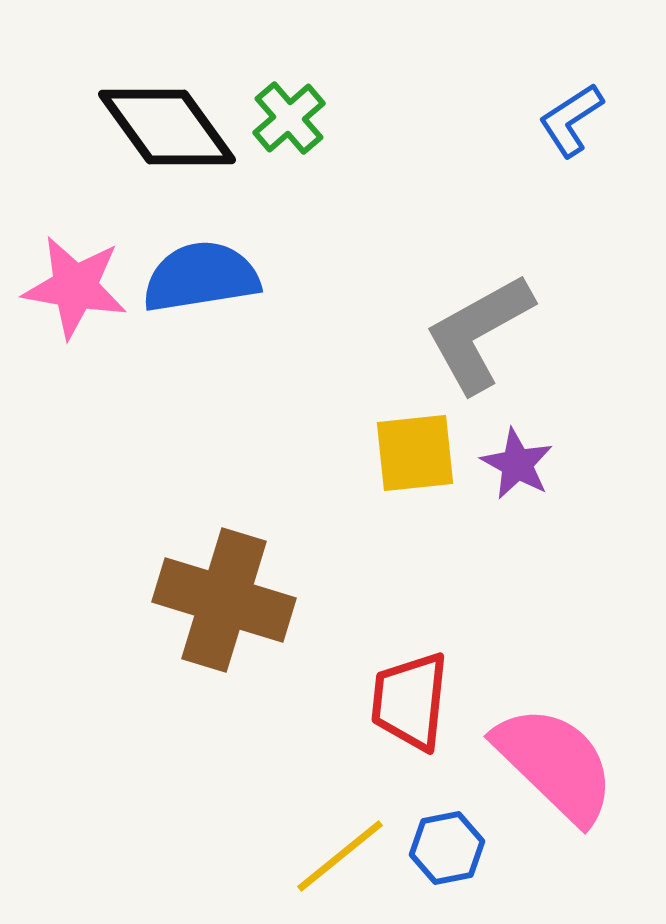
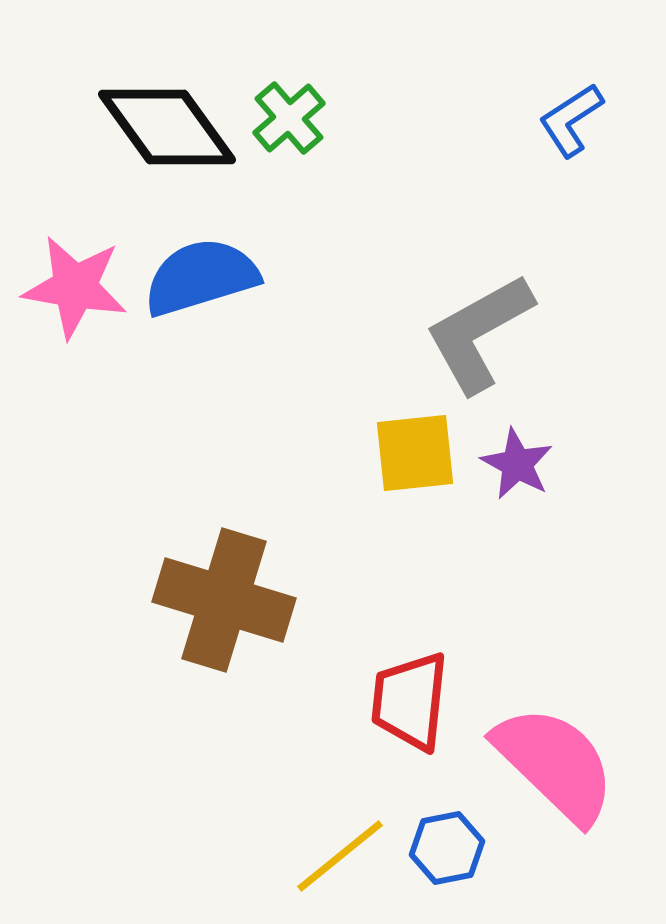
blue semicircle: rotated 8 degrees counterclockwise
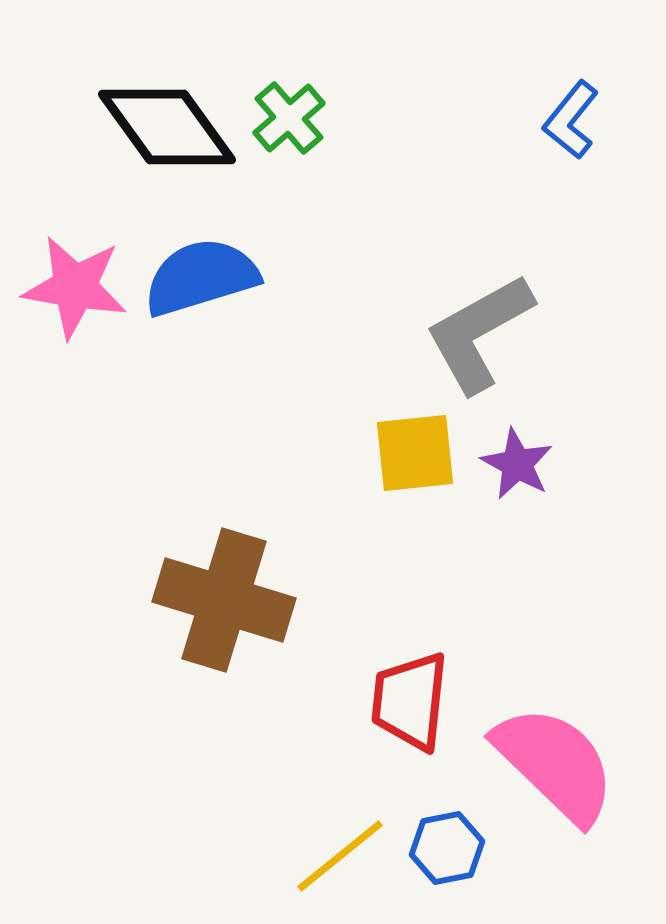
blue L-shape: rotated 18 degrees counterclockwise
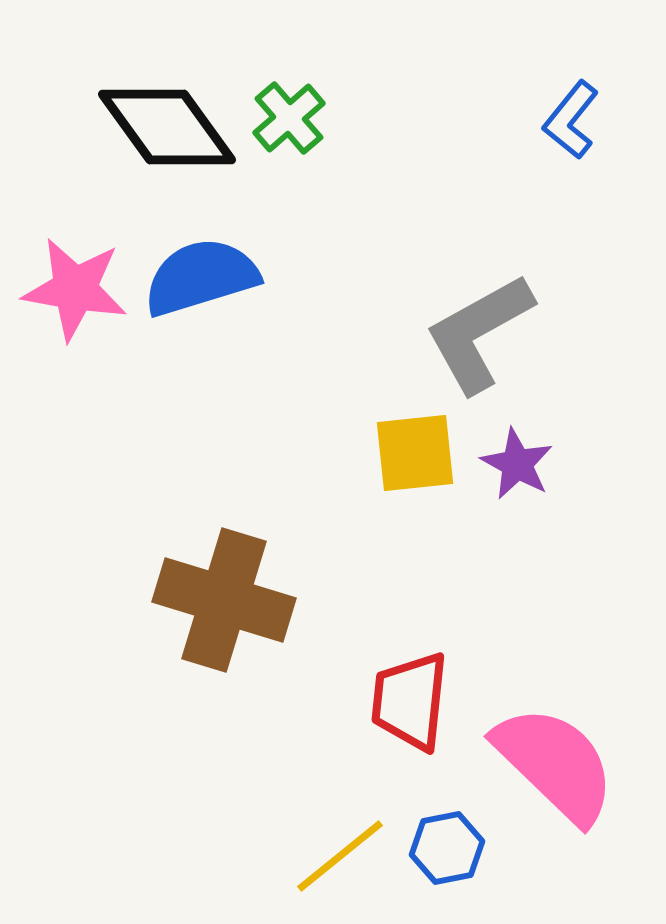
pink star: moved 2 px down
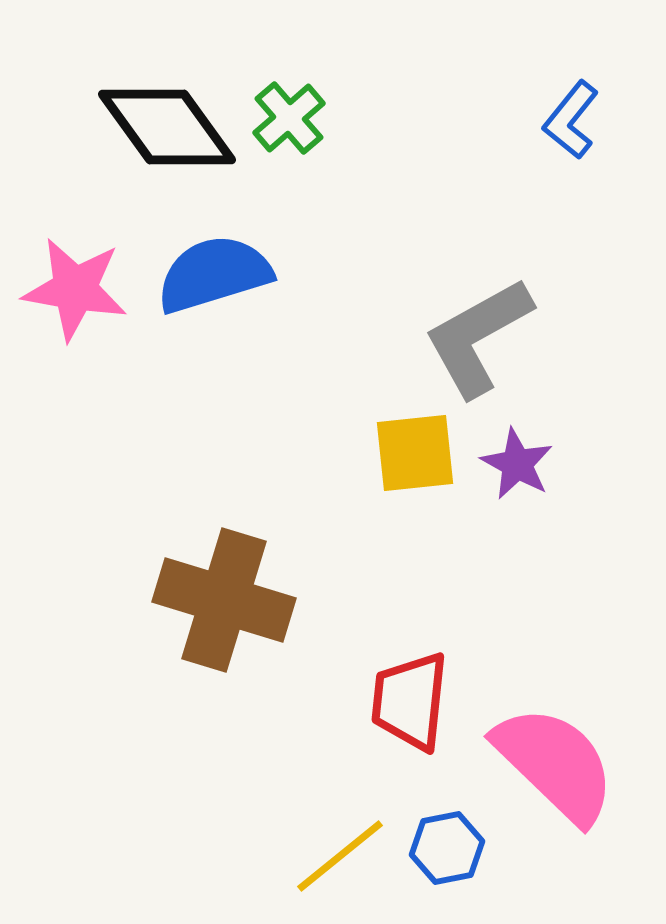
blue semicircle: moved 13 px right, 3 px up
gray L-shape: moved 1 px left, 4 px down
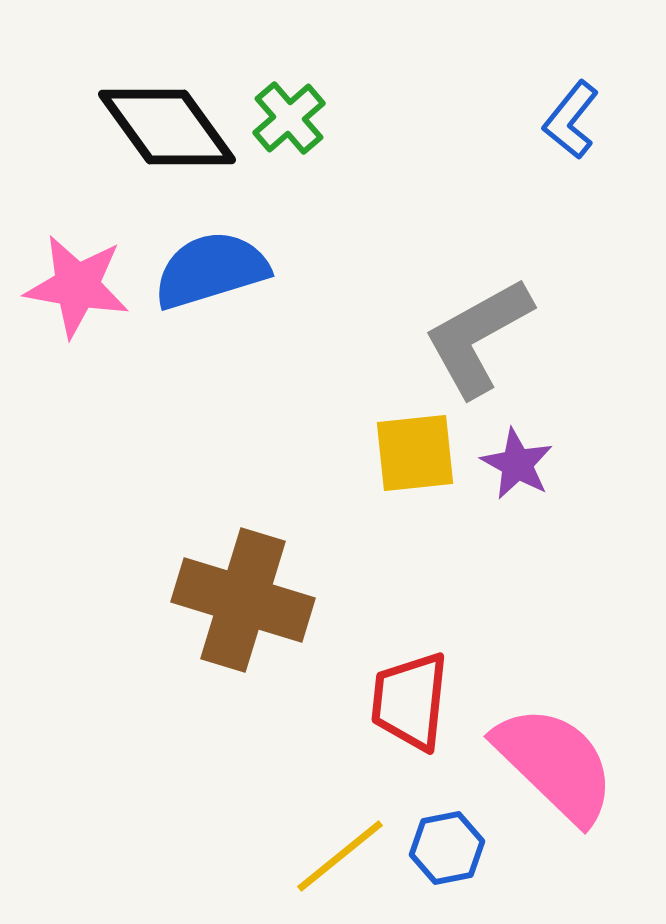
blue semicircle: moved 3 px left, 4 px up
pink star: moved 2 px right, 3 px up
brown cross: moved 19 px right
